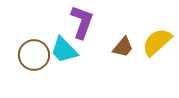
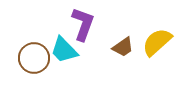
purple L-shape: moved 1 px right, 2 px down
brown trapezoid: rotated 15 degrees clockwise
brown circle: moved 3 px down
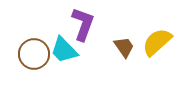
brown trapezoid: moved 1 px right; rotated 90 degrees counterclockwise
brown circle: moved 4 px up
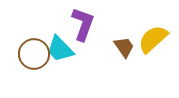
yellow semicircle: moved 4 px left, 3 px up
cyan trapezoid: moved 4 px left, 1 px up
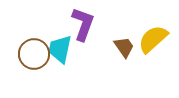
cyan trapezoid: rotated 56 degrees clockwise
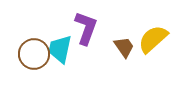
purple L-shape: moved 3 px right, 4 px down
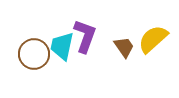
purple L-shape: moved 1 px left, 8 px down
cyan trapezoid: moved 2 px right, 3 px up
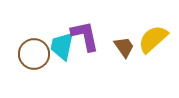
purple L-shape: rotated 32 degrees counterclockwise
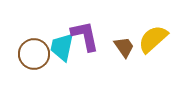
cyan trapezoid: moved 1 px down
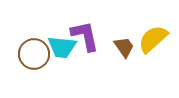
cyan trapezoid: rotated 96 degrees counterclockwise
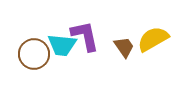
yellow semicircle: rotated 12 degrees clockwise
cyan trapezoid: moved 2 px up
